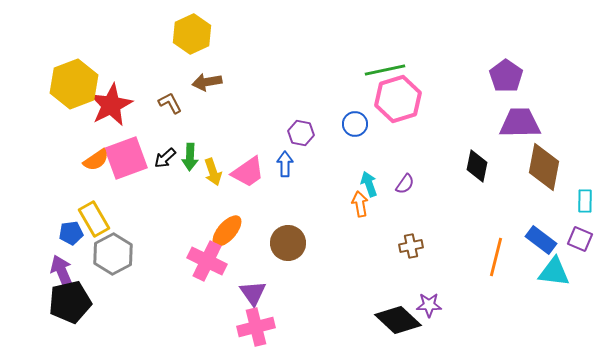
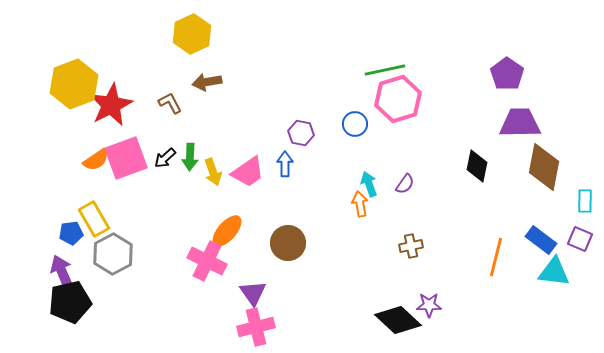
purple pentagon at (506, 76): moved 1 px right, 2 px up
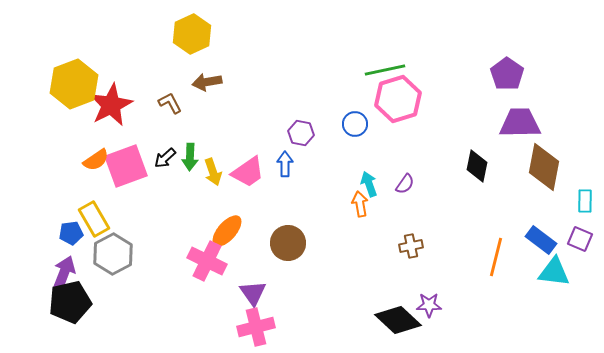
pink square at (126, 158): moved 8 px down
purple arrow at (62, 272): moved 2 px right, 1 px down; rotated 44 degrees clockwise
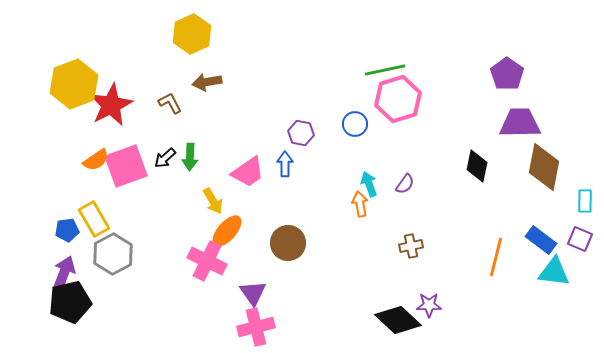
yellow arrow at (213, 172): moved 29 px down; rotated 12 degrees counterclockwise
blue pentagon at (71, 233): moved 4 px left, 3 px up
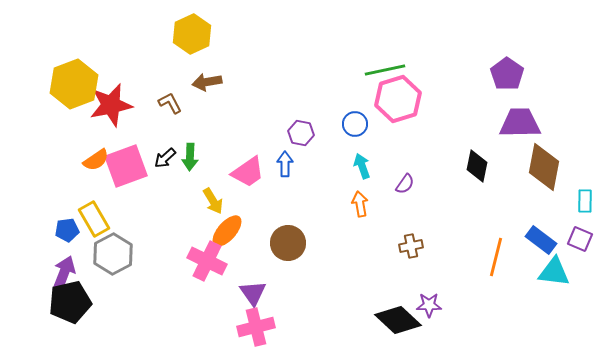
red star at (111, 105): rotated 15 degrees clockwise
cyan arrow at (369, 184): moved 7 px left, 18 px up
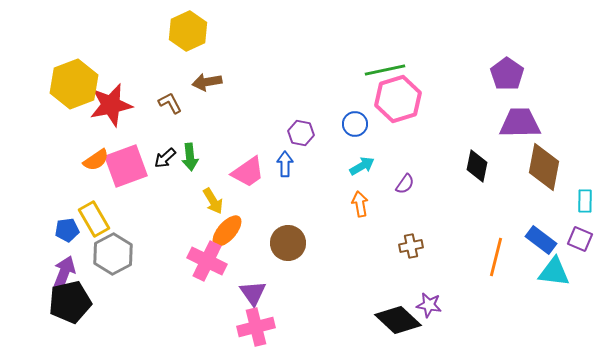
yellow hexagon at (192, 34): moved 4 px left, 3 px up
green arrow at (190, 157): rotated 8 degrees counterclockwise
cyan arrow at (362, 166): rotated 80 degrees clockwise
purple star at (429, 305): rotated 10 degrees clockwise
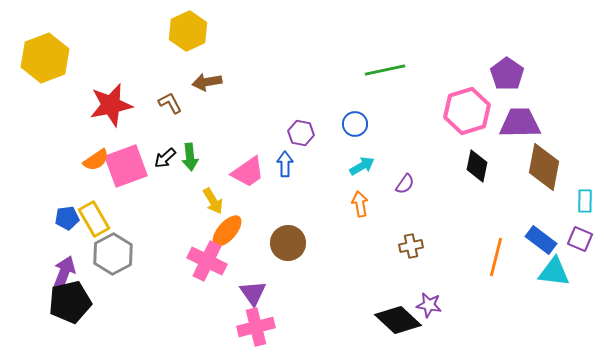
yellow hexagon at (74, 84): moved 29 px left, 26 px up
pink hexagon at (398, 99): moved 69 px right, 12 px down
blue pentagon at (67, 230): moved 12 px up
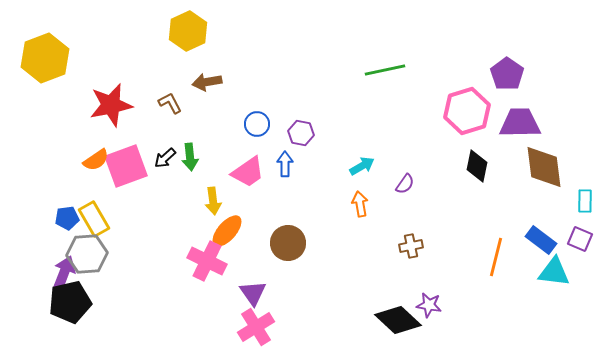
blue circle at (355, 124): moved 98 px left
brown diamond at (544, 167): rotated 18 degrees counterclockwise
yellow arrow at (213, 201): rotated 24 degrees clockwise
gray hexagon at (113, 254): moved 26 px left; rotated 24 degrees clockwise
pink cross at (256, 327): rotated 18 degrees counterclockwise
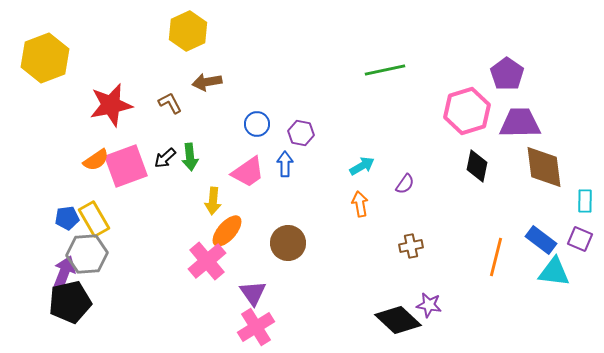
yellow arrow at (213, 201): rotated 12 degrees clockwise
pink cross at (207, 261): rotated 24 degrees clockwise
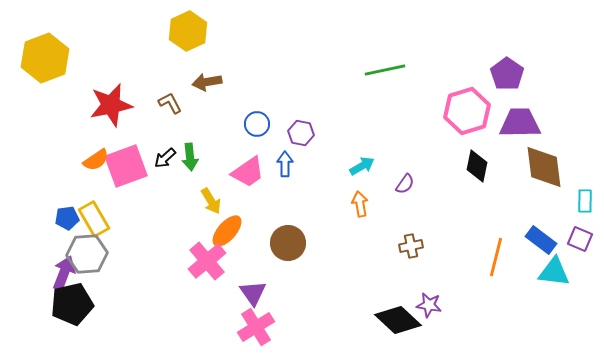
yellow arrow at (213, 201): moved 2 px left; rotated 36 degrees counterclockwise
black pentagon at (70, 302): moved 2 px right, 2 px down
